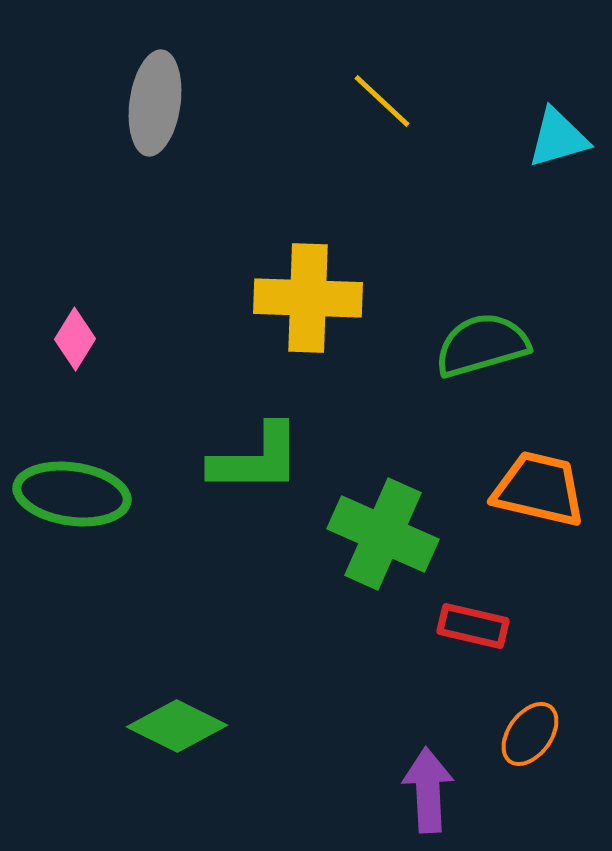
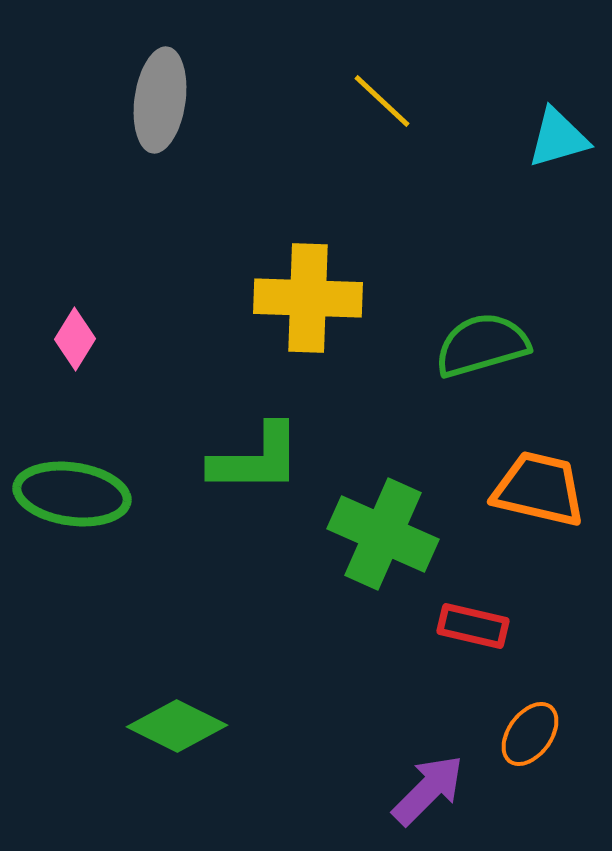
gray ellipse: moved 5 px right, 3 px up
purple arrow: rotated 48 degrees clockwise
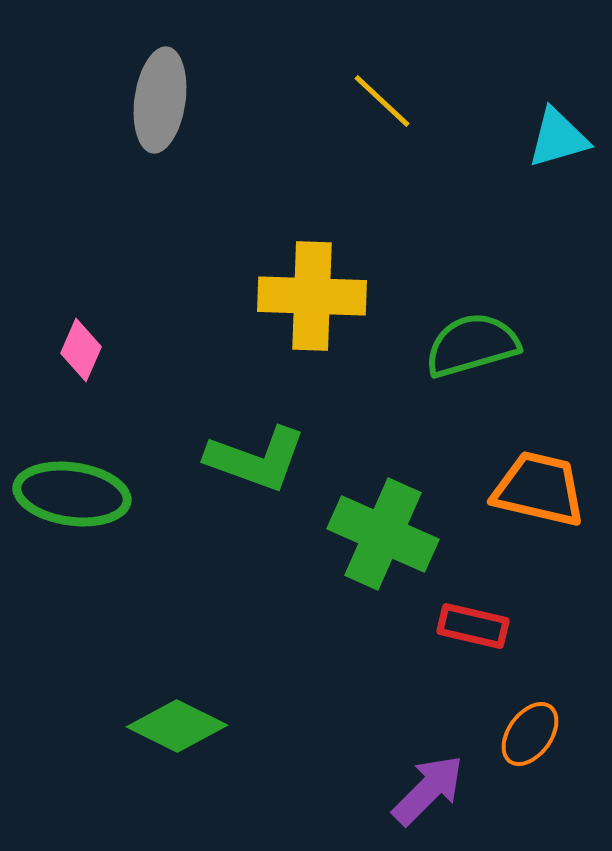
yellow cross: moved 4 px right, 2 px up
pink diamond: moved 6 px right, 11 px down; rotated 8 degrees counterclockwise
green semicircle: moved 10 px left
green L-shape: rotated 20 degrees clockwise
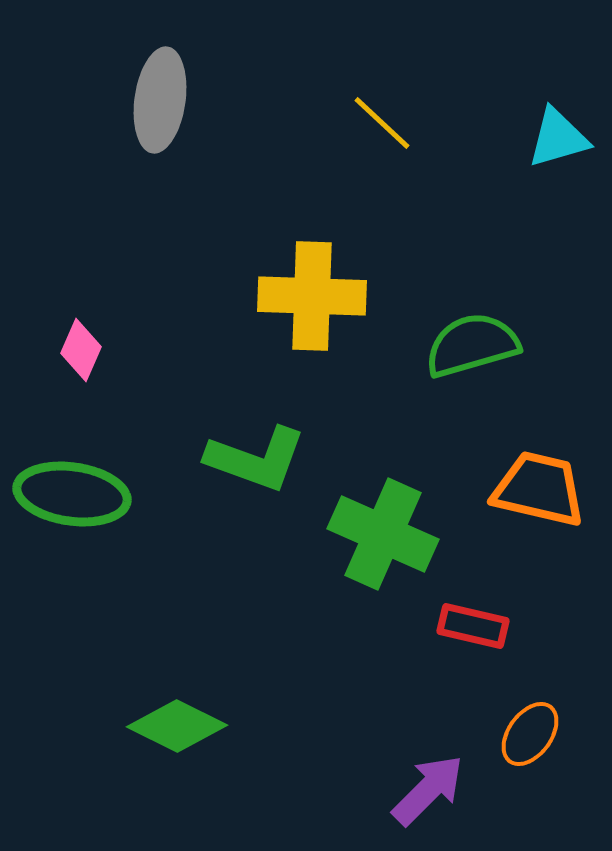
yellow line: moved 22 px down
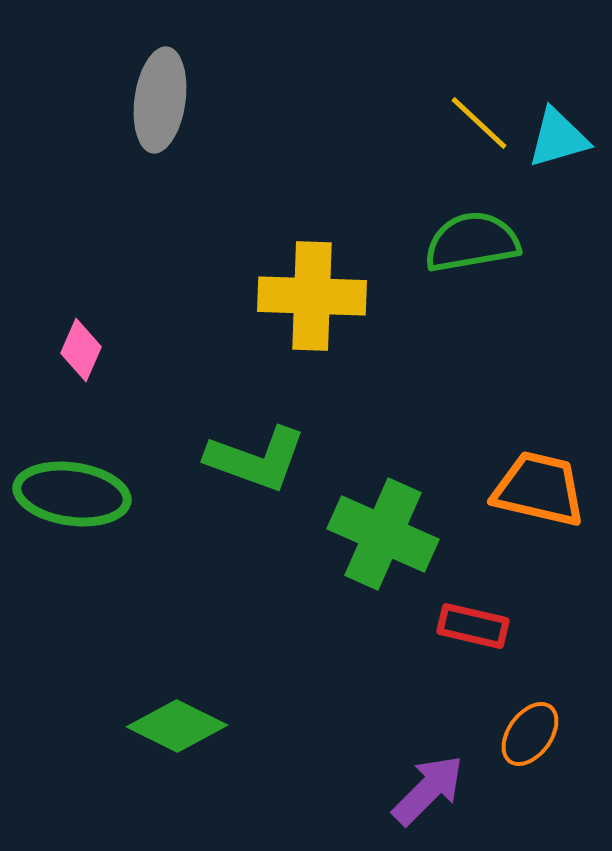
yellow line: moved 97 px right
green semicircle: moved 103 px up; rotated 6 degrees clockwise
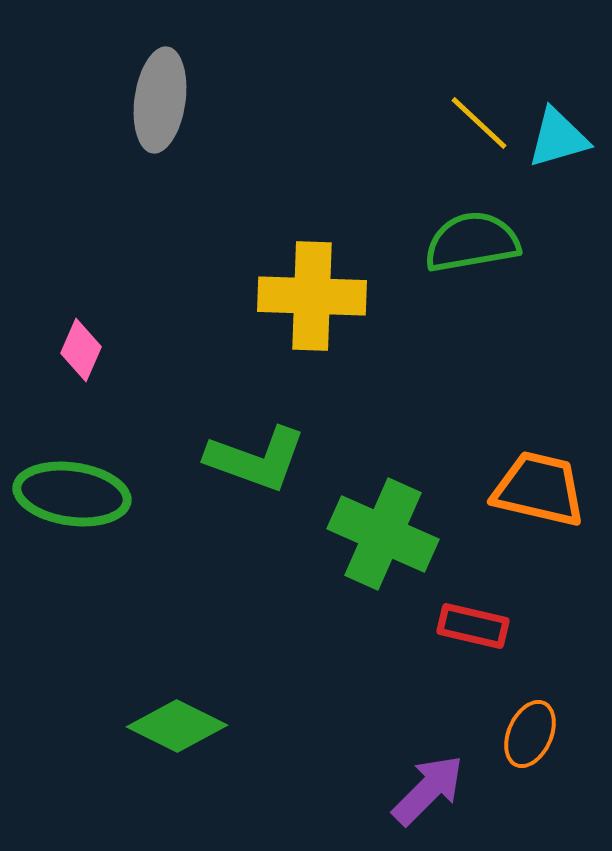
orange ellipse: rotated 12 degrees counterclockwise
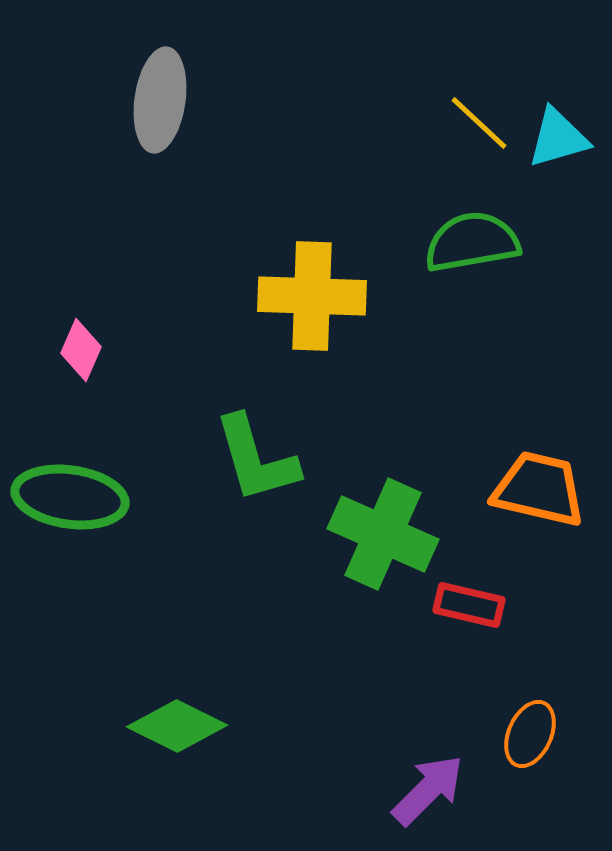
green L-shape: rotated 54 degrees clockwise
green ellipse: moved 2 px left, 3 px down
red rectangle: moved 4 px left, 21 px up
